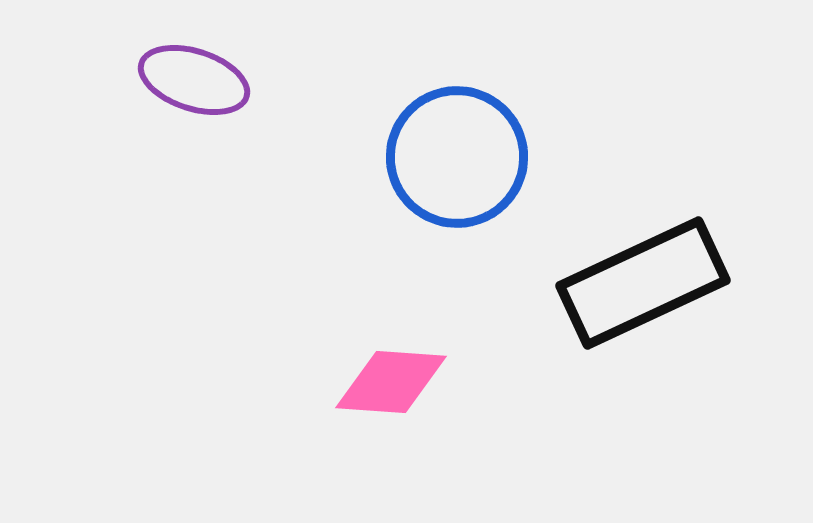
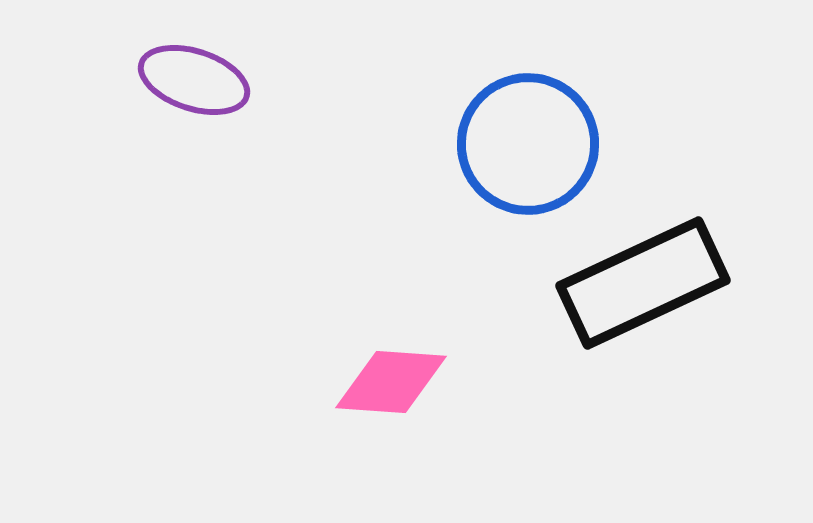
blue circle: moved 71 px right, 13 px up
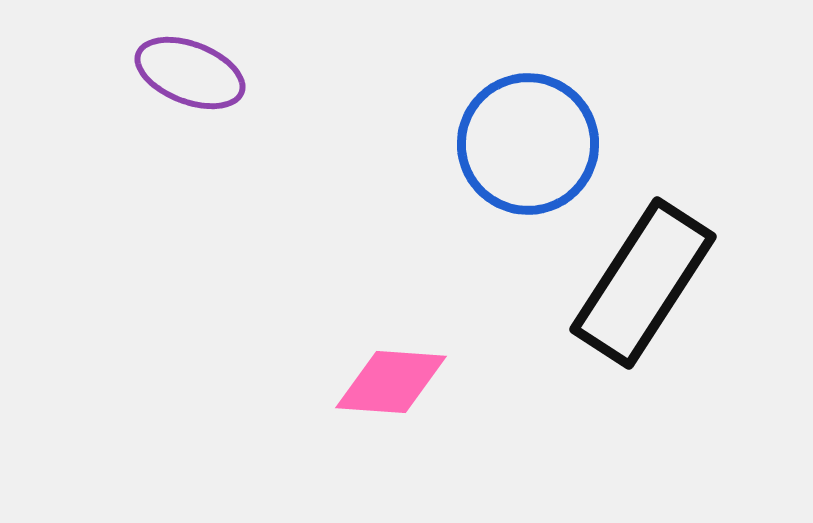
purple ellipse: moved 4 px left, 7 px up; rotated 3 degrees clockwise
black rectangle: rotated 32 degrees counterclockwise
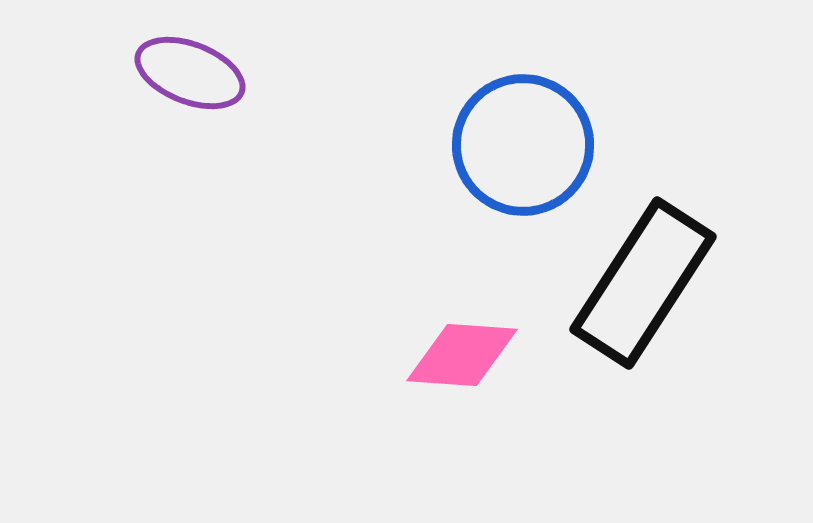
blue circle: moved 5 px left, 1 px down
pink diamond: moved 71 px right, 27 px up
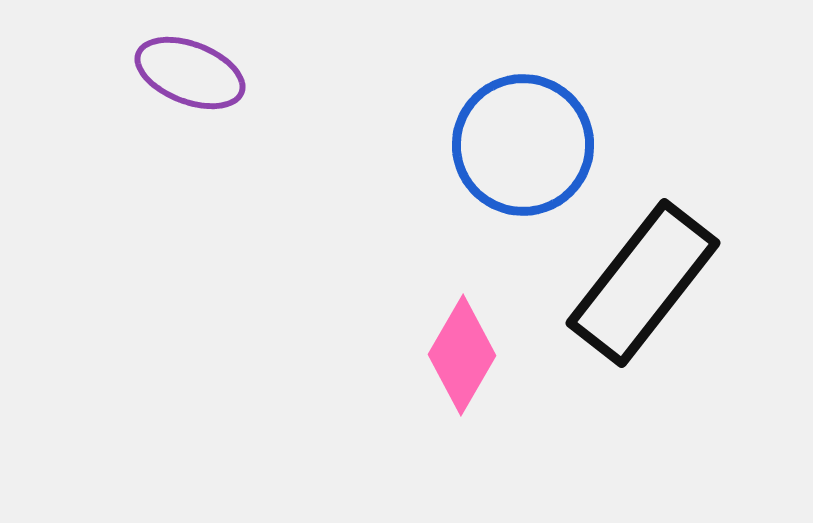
black rectangle: rotated 5 degrees clockwise
pink diamond: rotated 64 degrees counterclockwise
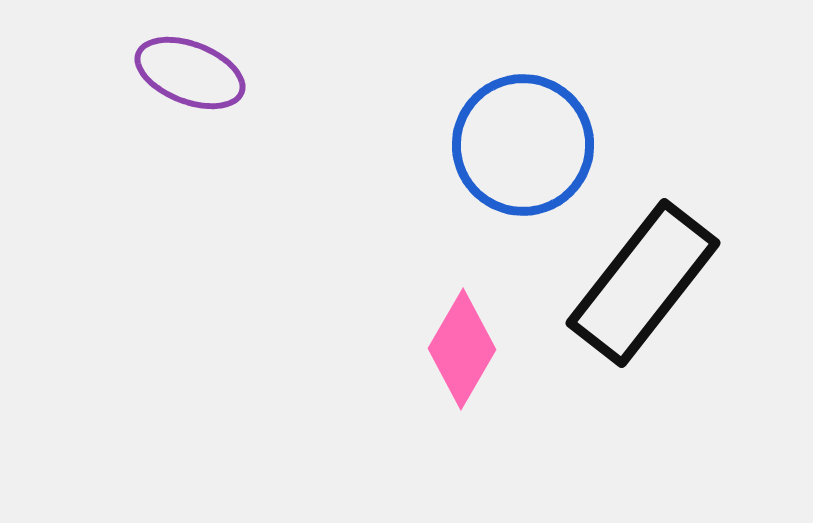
pink diamond: moved 6 px up
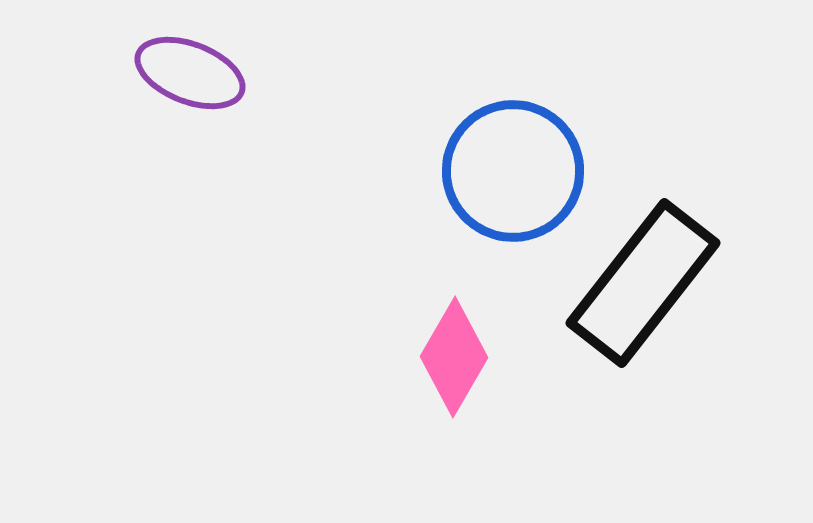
blue circle: moved 10 px left, 26 px down
pink diamond: moved 8 px left, 8 px down
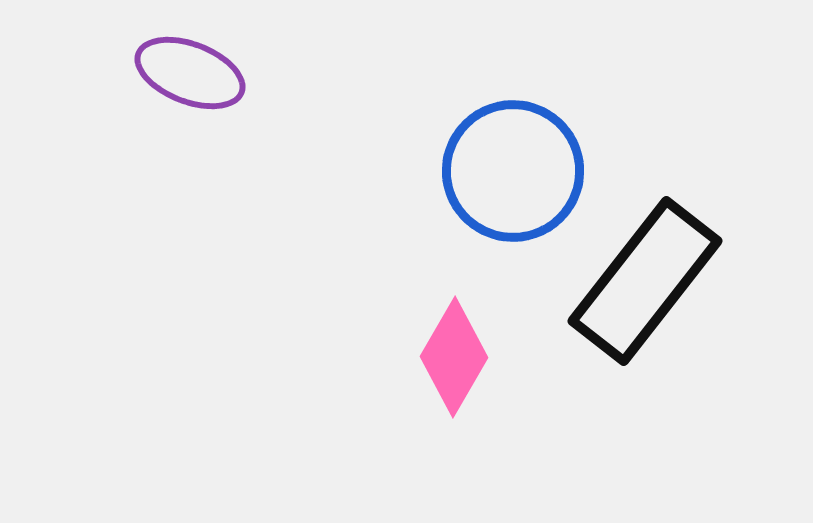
black rectangle: moved 2 px right, 2 px up
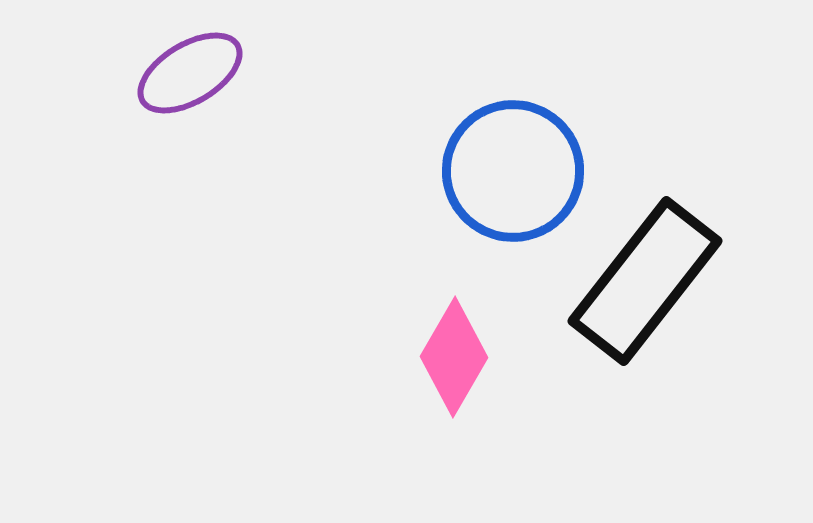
purple ellipse: rotated 52 degrees counterclockwise
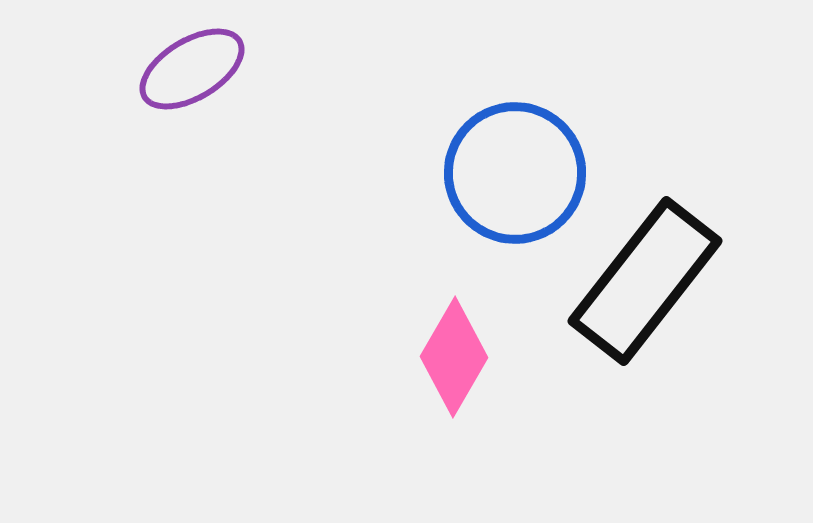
purple ellipse: moved 2 px right, 4 px up
blue circle: moved 2 px right, 2 px down
